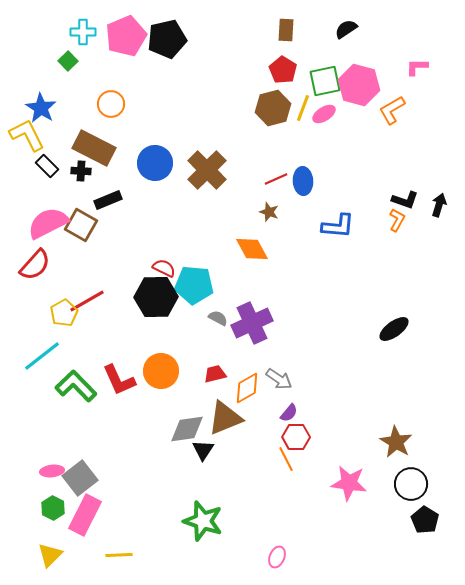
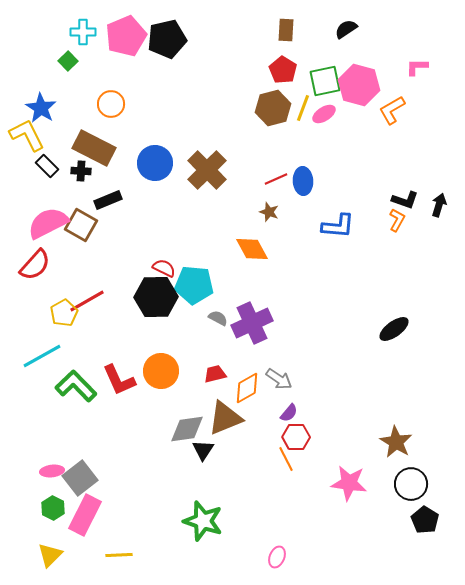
cyan line at (42, 356): rotated 9 degrees clockwise
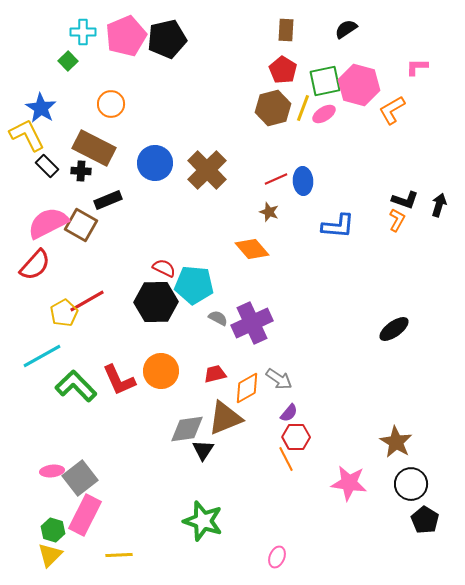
orange diamond at (252, 249): rotated 12 degrees counterclockwise
black hexagon at (156, 297): moved 5 px down
green hexagon at (53, 508): moved 22 px down; rotated 10 degrees counterclockwise
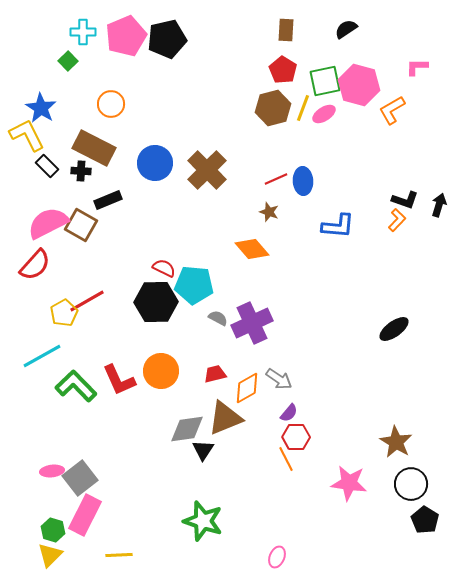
orange L-shape at (397, 220): rotated 15 degrees clockwise
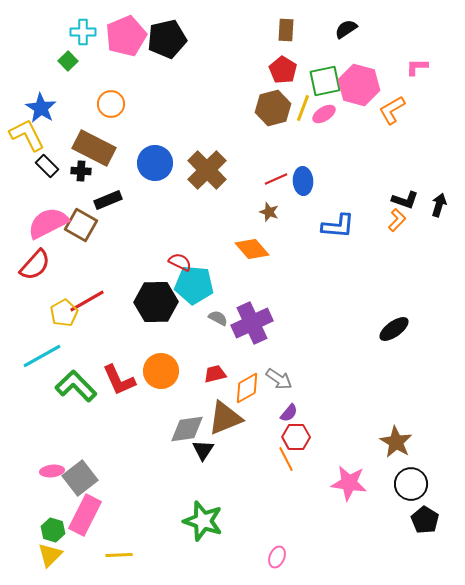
red semicircle at (164, 268): moved 16 px right, 6 px up
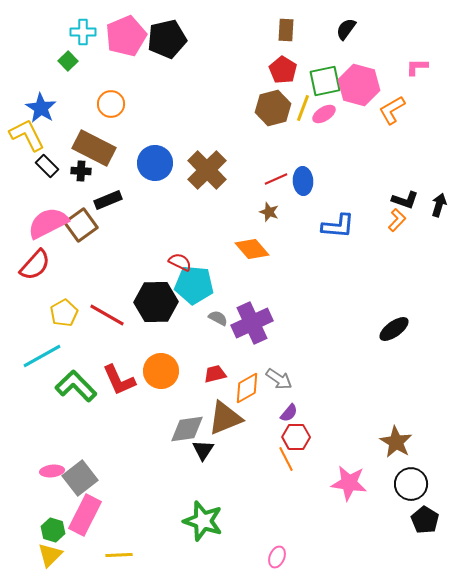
black semicircle at (346, 29): rotated 20 degrees counterclockwise
brown square at (81, 225): rotated 24 degrees clockwise
red line at (87, 301): moved 20 px right, 14 px down; rotated 60 degrees clockwise
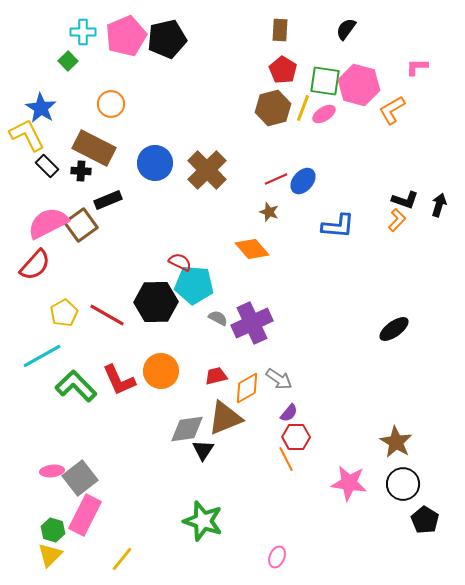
brown rectangle at (286, 30): moved 6 px left
green square at (325, 81): rotated 20 degrees clockwise
blue ellipse at (303, 181): rotated 44 degrees clockwise
red trapezoid at (215, 374): moved 1 px right, 2 px down
black circle at (411, 484): moved 8 px left
yellow line at (119, 555): moved 3 px right, 4 px down; rotated 48 degrees counterclockwise
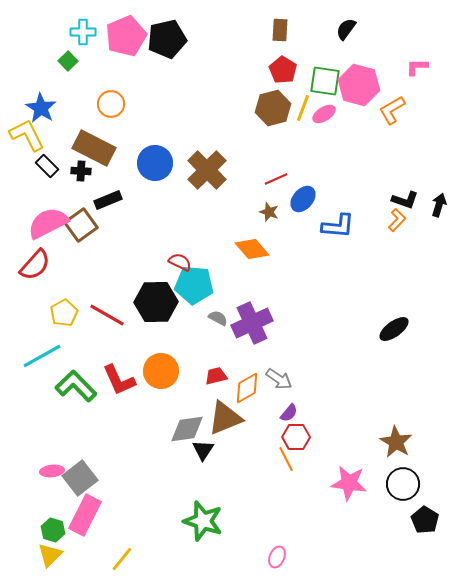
blue ellipse at (303, 181): moved 18 px down
